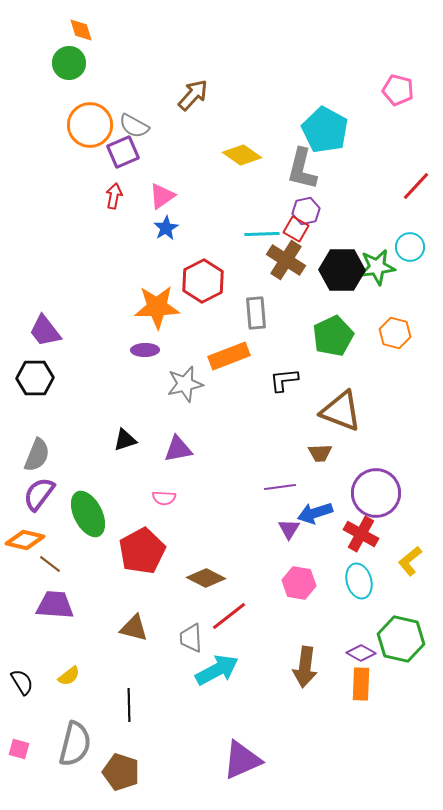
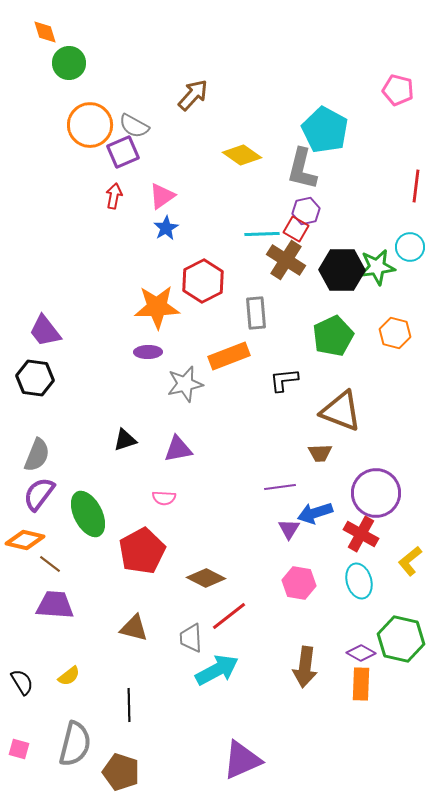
orange diamond at (81, 30): moved 36 px left, 2 px down
red line at (416, 186): rotated 36 degrees counterclockwise
purple ellipse at (145, 350): moved 3 px right, 2 px down
black hexagon at (35, 378): rotated 9 degrees clockwise
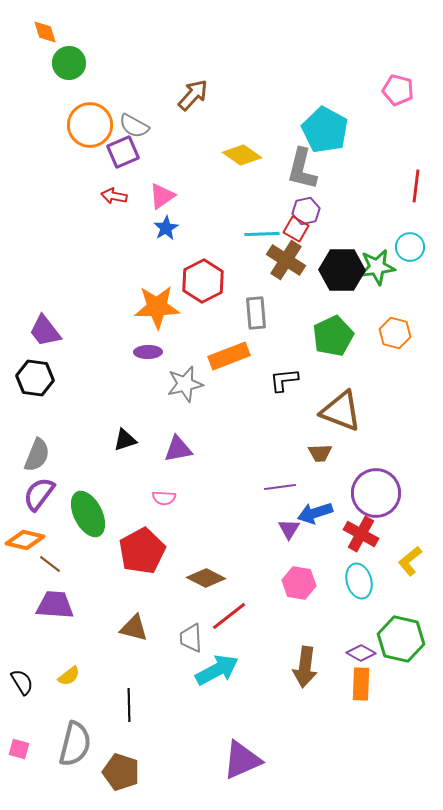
red arrow at (114, 196): rotated 90 degrees counterclockwise
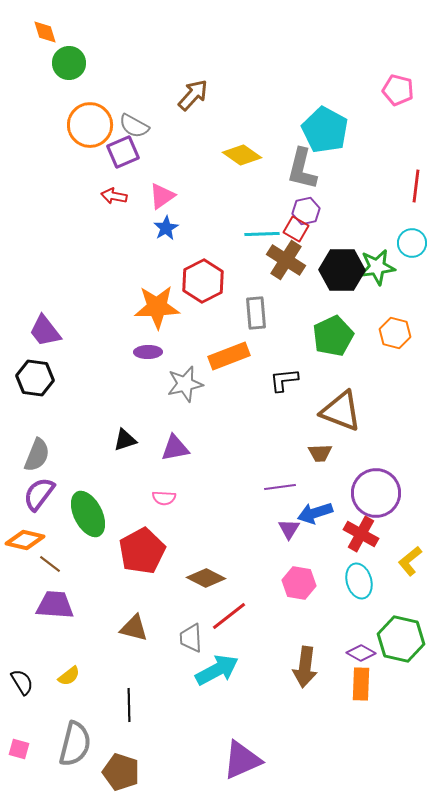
cyan circle at (410, 247): moved 2 px right, 4 px up
purple triangle at (178, 449): moved 3 px left, 1 px up
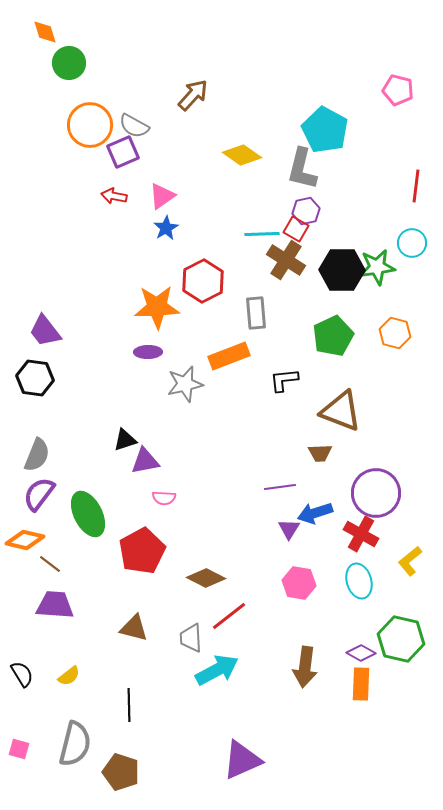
purple triangle at (175, 448): moved 30 px left, 13 px down
black semicircle at (22, 682): moved 8 px up
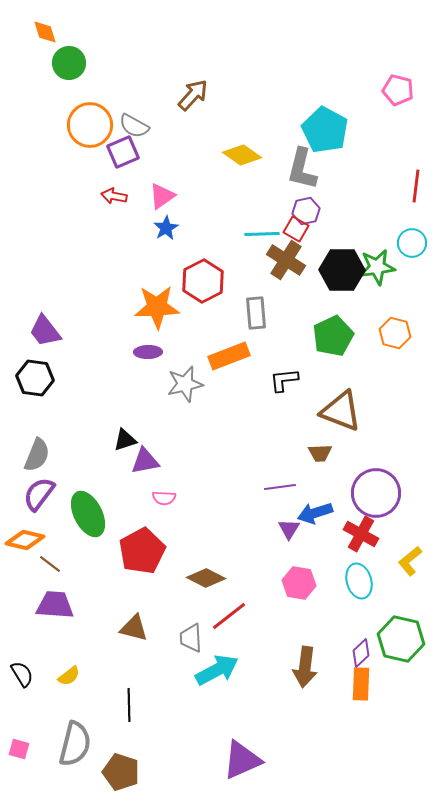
purple diamond at (361, 653): rotated 72 degrees counterclockwise
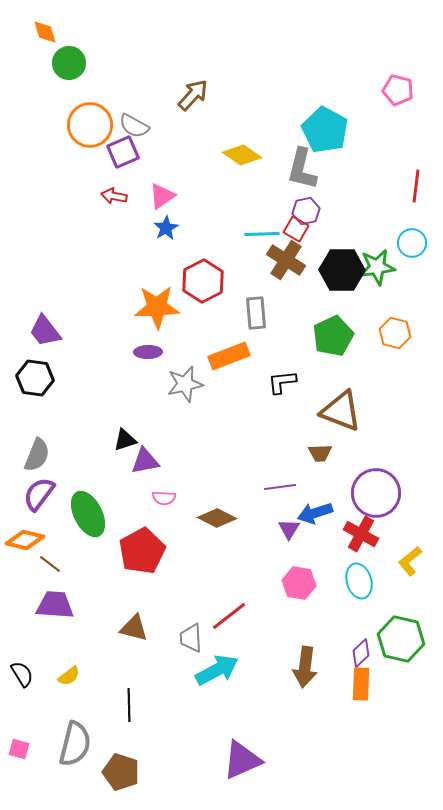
black L-shape at (284, 380): moved 2 px left, 2 px down
brown diamond at (206, 578): moved 11 px right, 60 px up
